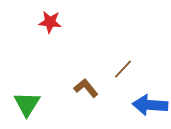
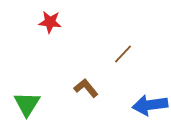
brown line: moved 15 px up
blue arrow: rotated 12 degrees counterclockwise
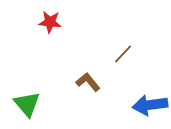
brown L-shape: moved 2 px right, 6 px up
green triangle: rotated 12 degrees counterclockwise
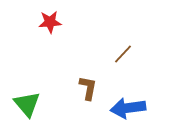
red star: rotated 10 degrees counterclockwise
brown L-shape: moved 6 px down; rotated 50 degrees clockwise
blue arrow: moved 22 px left, 3 px down
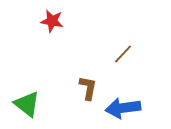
red star: moved 2 px right, 1 px up; rotated 15 degrees clockwise
green triangle: rotated 12 degrees counterclockwise
blue arrow: moved 5 px left
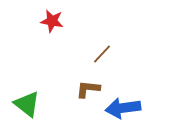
brown line: moved 21 px left
brown L-shape: moved 1 px down; rotated 95 degrees counterclockwise
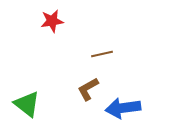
red star: rotated 20 degrees counterclockwise
brown line: rotated 35 degrees clockwise
brown L-shape: rotated 35 degrees counterclockwise
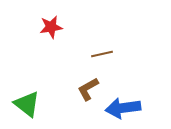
red star: moved 1 px left, 6 px down
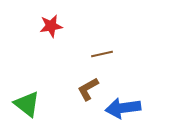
red star: moved 1 px up
